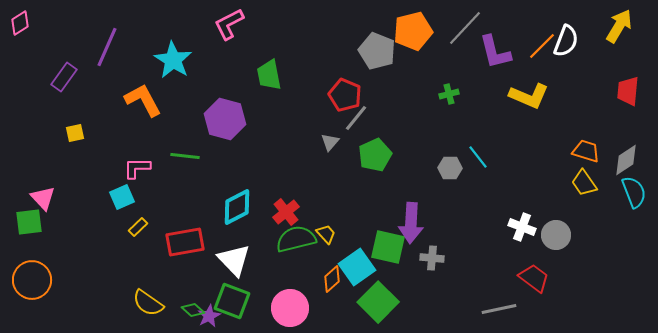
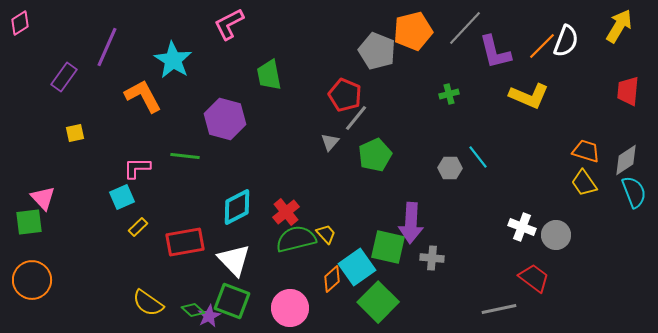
orange L-shape at (143, 100): moved 4 px up
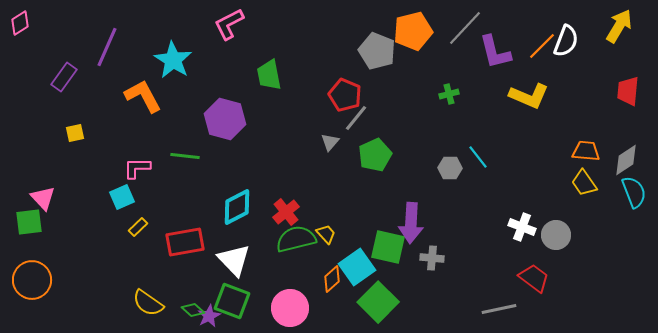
orange trapezoid at (586, 151): rotated 12 degrees counterclockwise
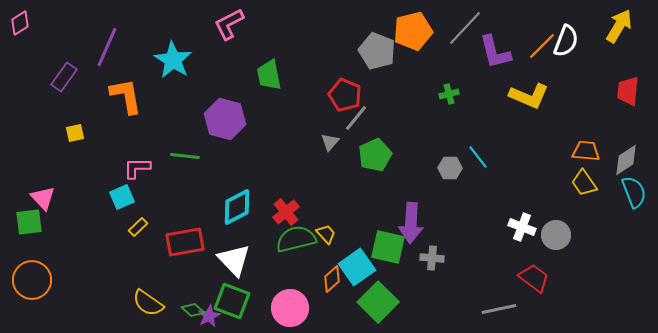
orange L-shape at (143, 96): moved 17 px left; rotated 18 degrees clockwise
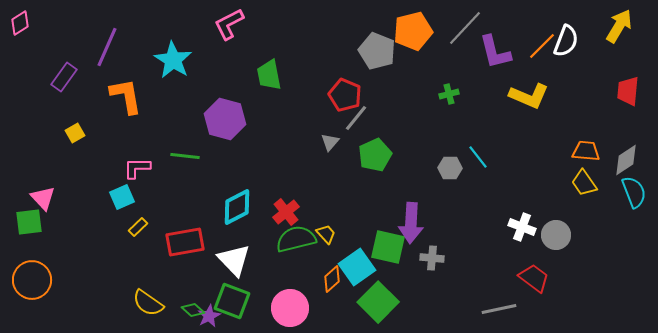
yellow square at (75, 133): rotated 18 degrees counterclockwise
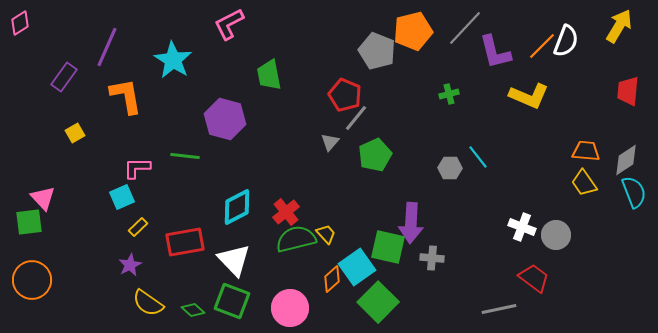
purple star at (209, 316): moved 79 px left, 51 px up
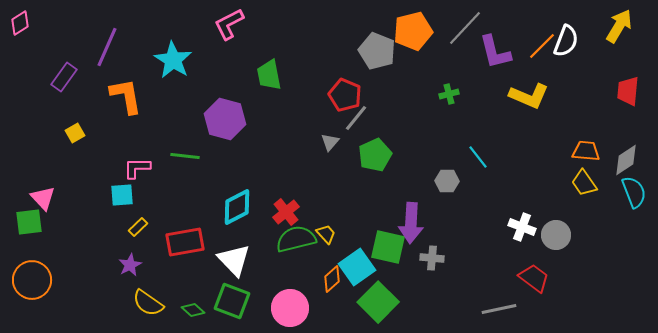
gray hexagon at (450, 168): moved 3 px left, 13 px down
cyan square at (122, 197): moved 2 px up; rotated 20 degrees clockwise
